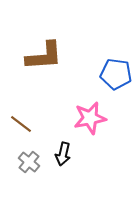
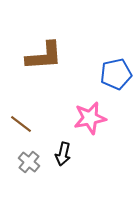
blue pentagon: rotated 20 degrees counterclockwise
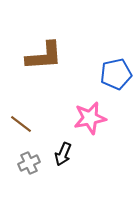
black arrow: rotated 10 degrees clockwise
gray cross: moved 1 px down; rotated 25 degrees clockwise
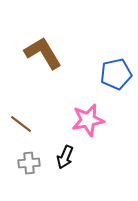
brown L-shape: moved 1 px left, 3 px up; rotated 117 degrees counterclockwise
pink star: moved 2 px left, 2 px down
black arrow: moved 2 px right, 3 px down
gray cross: rotated 20 degrees clockwise
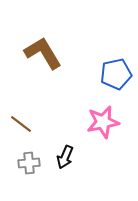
pink star: moved 15 px right, 2 px down
